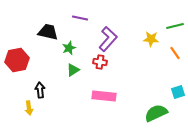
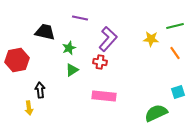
black trapezoid: moved 3 px left
green triangle: moved 1 px left
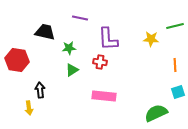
purple L-shape: rotated 135 degrees clockwise
green star: rotated 16 degrees clockwise
orange line: moved 12 px down; rotated 32 degrees clockwise
red hexagon: rotated 20 degrees clockwise
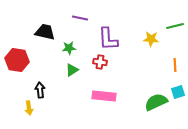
green semicircle: moved 11 px up
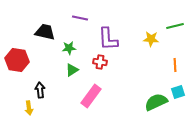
pink rectangle: moved 13 px left; rotated 60 degrees counterclockwise
